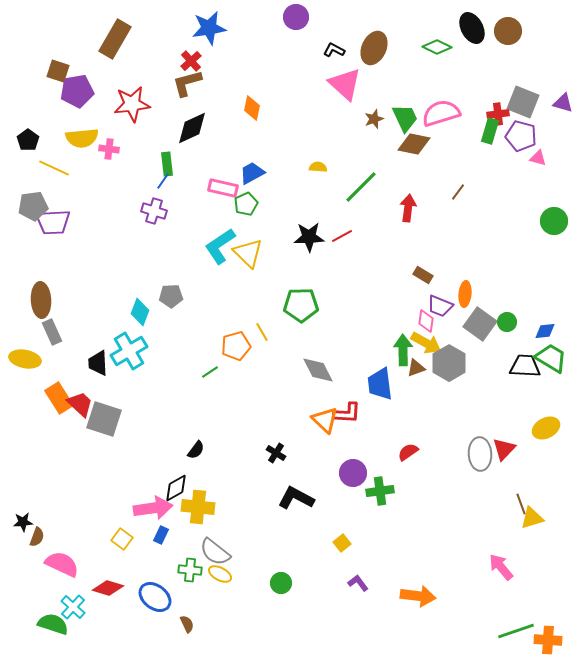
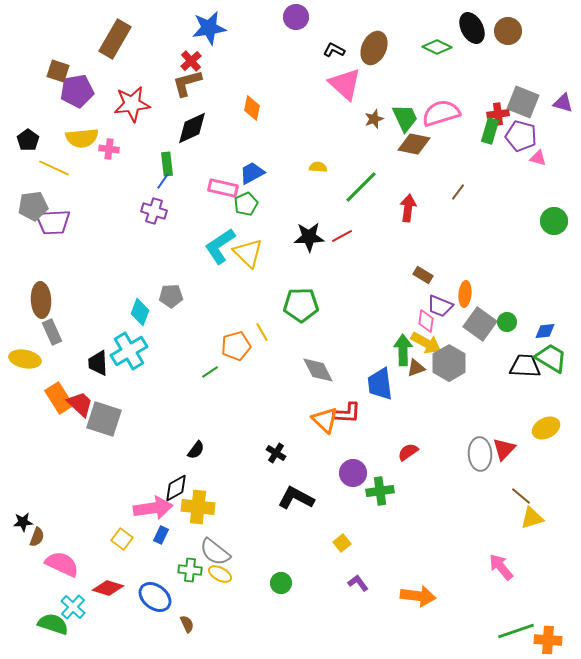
brown line at (521, 504): moved 8 px up; rotated 30 degrees counterclockwise
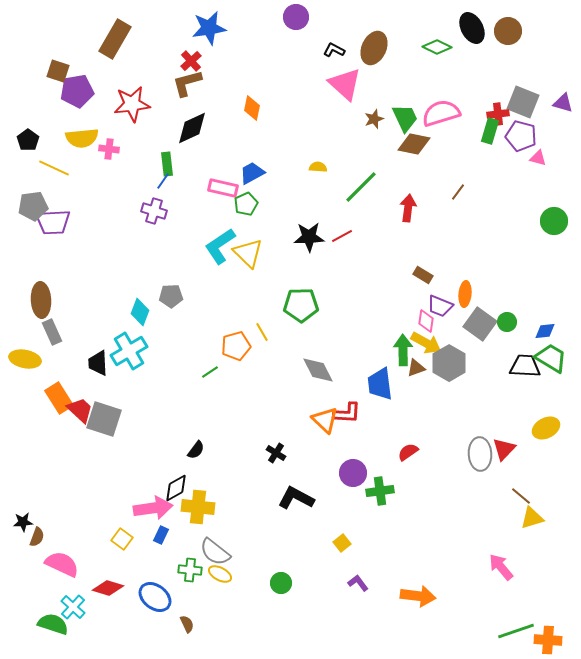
red trapezoid at (80, 404): moved 6 px down
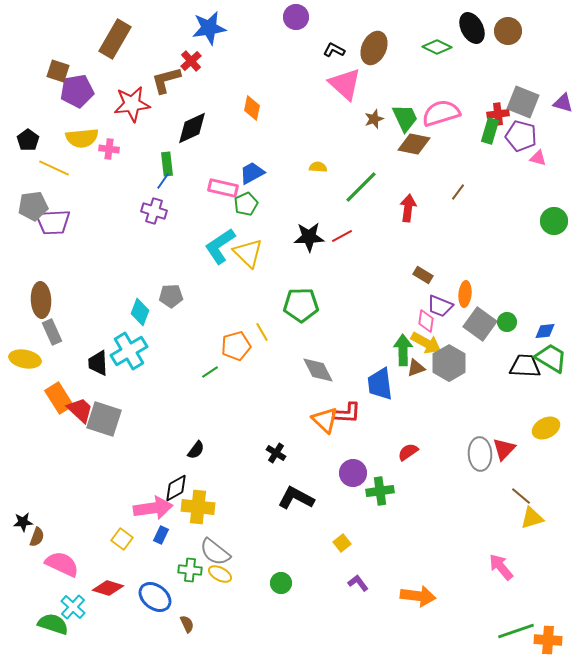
brown L-shape at (187, 83): moved 21 px left, 3 px up
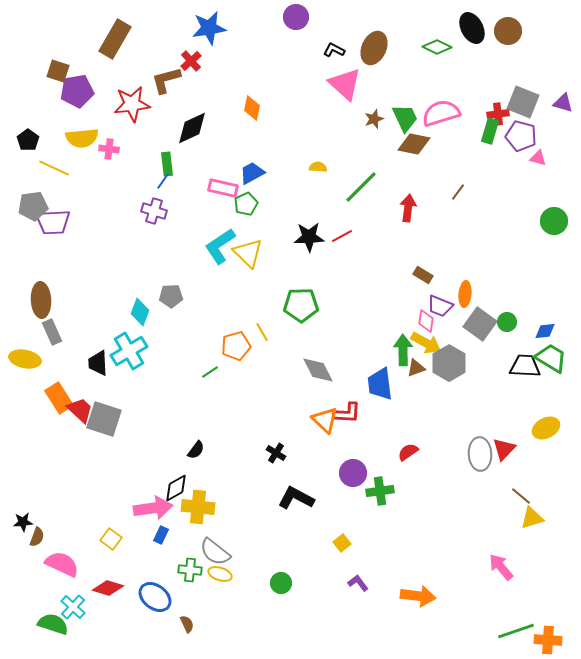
yellow square at (122, 539): moved 11 px left
yellow ellipse at (220, 574): rotated 10 degrees counterclockwise
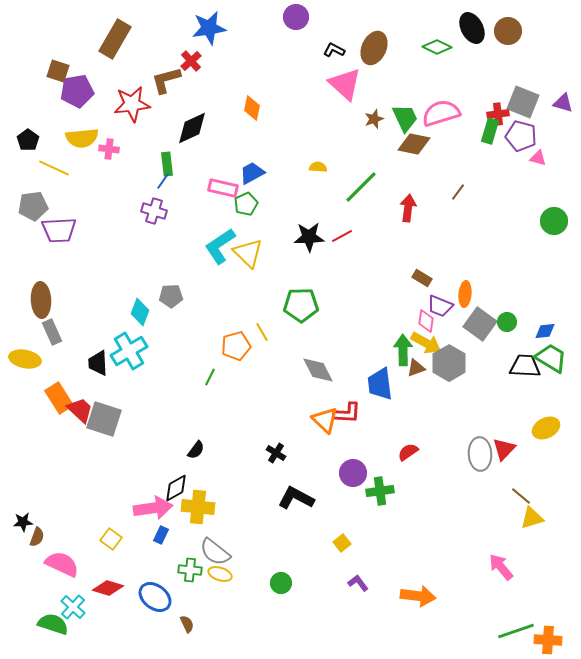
purple trapezoid at (53, 222): moved 6 px right, 8 px down
brown rectangle at (423, 275): moved 1 px left, 3 px down
green line at (210, 372): moved 5 px down; rotated 30 degrees counterclockwise
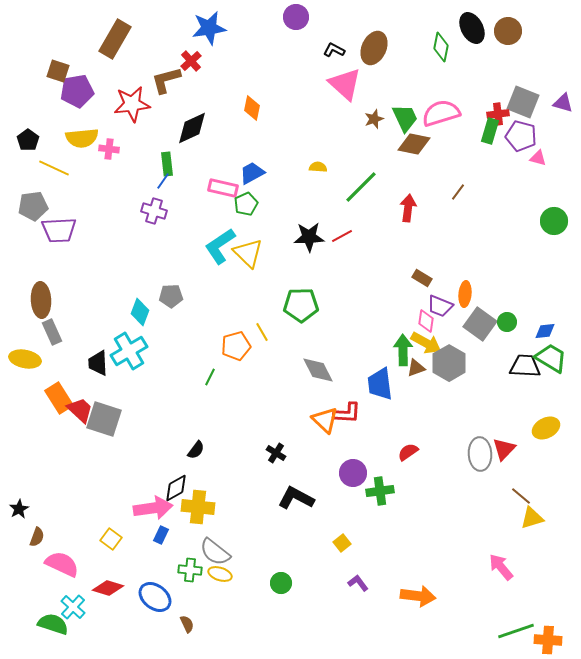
green diamond at (437, 47): moved 4 px right; rotated 76 degrees clockwise
black star at (23, 522): moved 4 px left, 13 px up; rotated 24 degrees counterclockwise
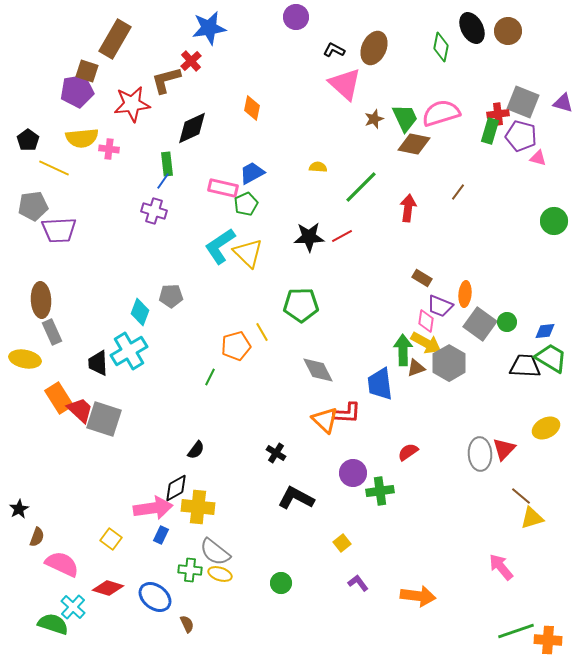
brown square at (58, 71): moved 29 px right
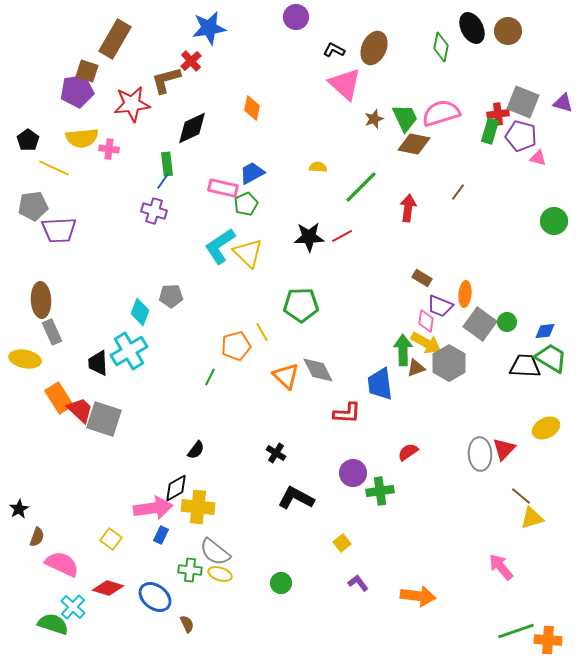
orange triangle at (325, 420): moved 39 px left, 44 px up
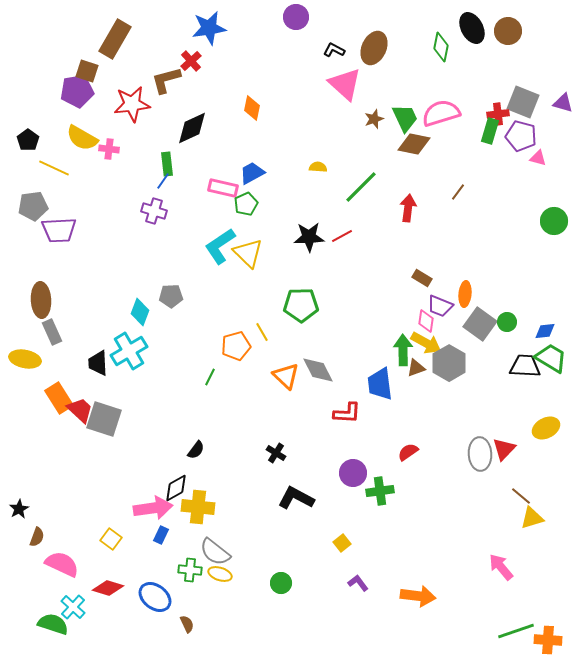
yellow semicircle at (82, 138): rotated 36 degrees clockwise
